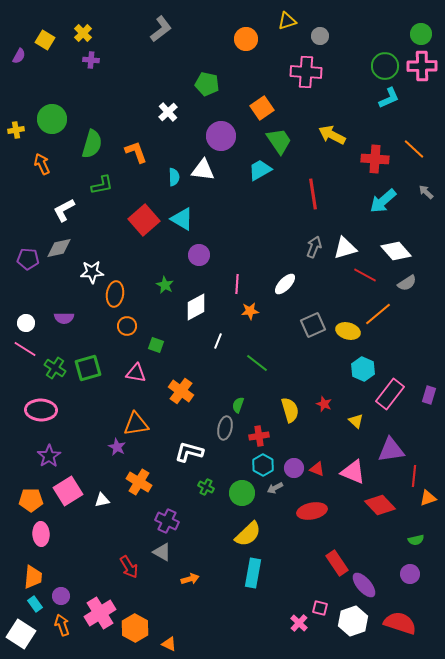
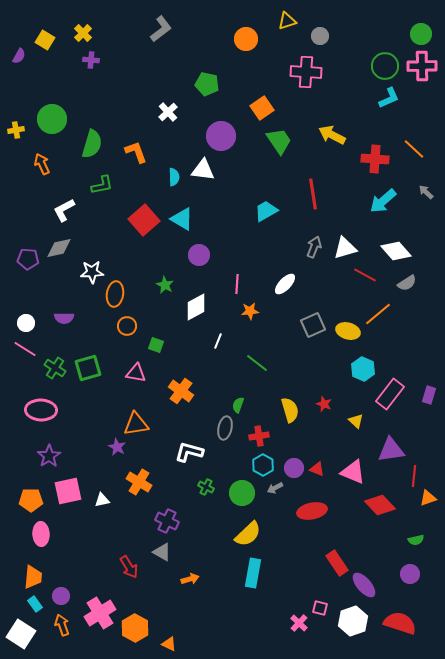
cyan trapezoid at (260, 170): moved 6 px right, 41 px down
pink square at (68, 491): rotated 20 degrees clockwise
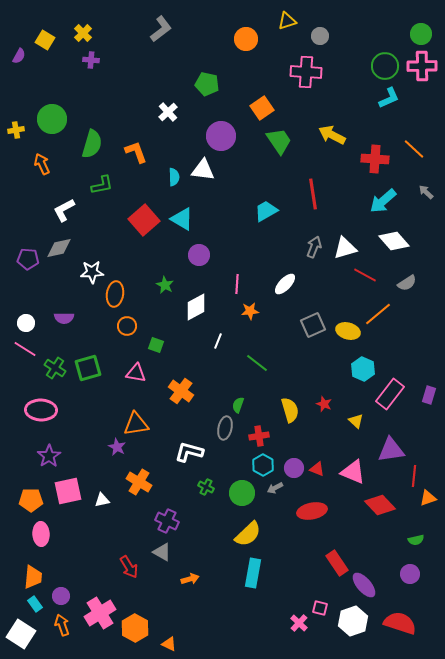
white diamond at (396, 251): moved 2 px left, 10 px up
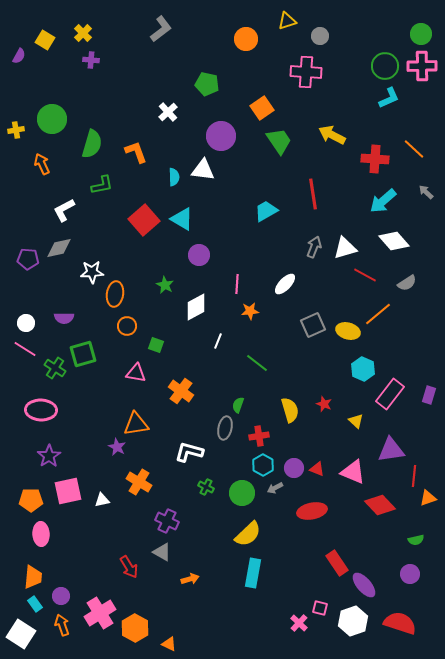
green square at (88, 368): moved 5 px left, 14 px up
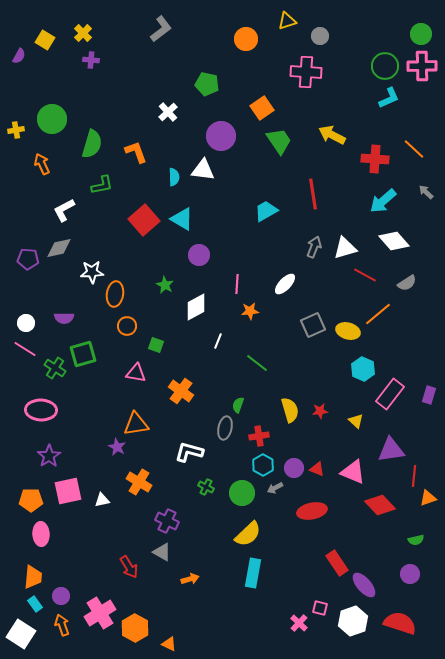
red star at (324, 404): moved 4 px left, 7 px down; rotated 28 degrees counterclockwise
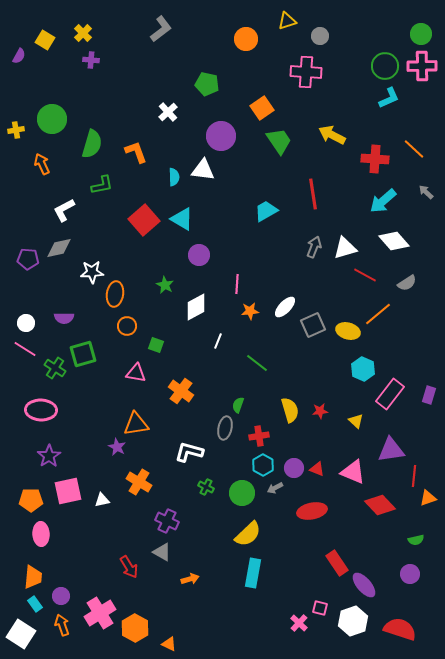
white ellipse at (285, 284): moved 23 px down
red semicircle at (400, 623): moved 6 px down
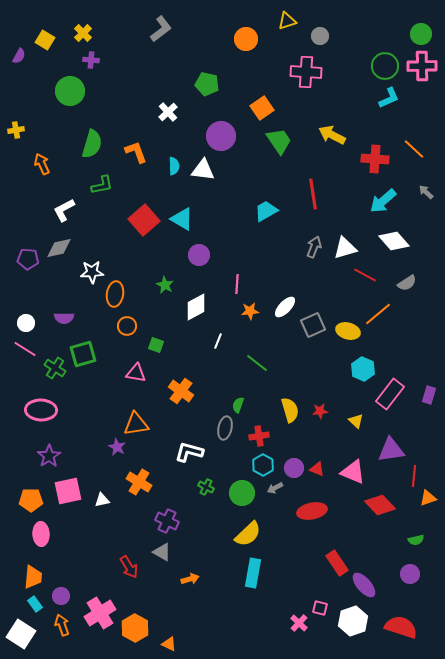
green circle at (52, 119): moved 18 px right, 28 px up
cyan semicircle at (174, 177): moved 11 px up
red semicircle at (400, 629): moved 1 px right, 2 px up
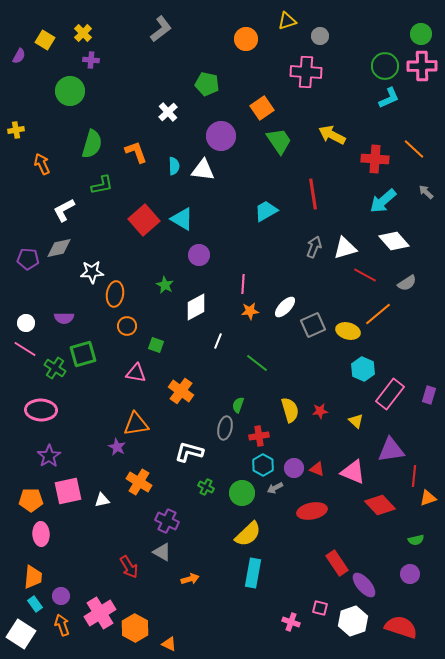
pink line at (237, 284): moved 6 px right
pink cross at (299, 623): moved 8 px left, 1 px up; rotated 24 degrees counterclockwise
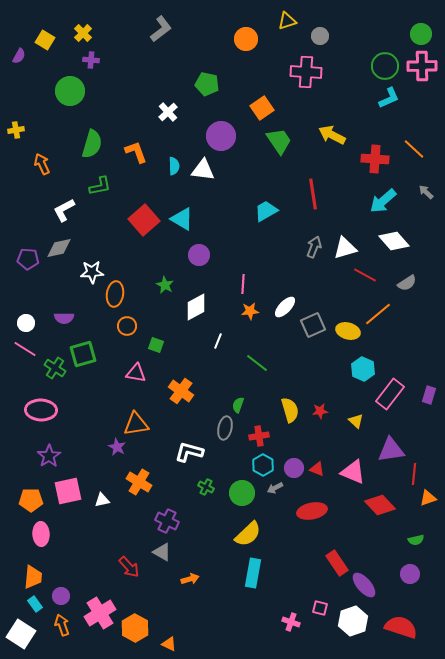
green L-shape at (102, 185): moved 2 px left, 1 px down
red line at (414, 476): moved 2 px up
red arrow at (129, 567): rotated 10 degrees counterclockwise
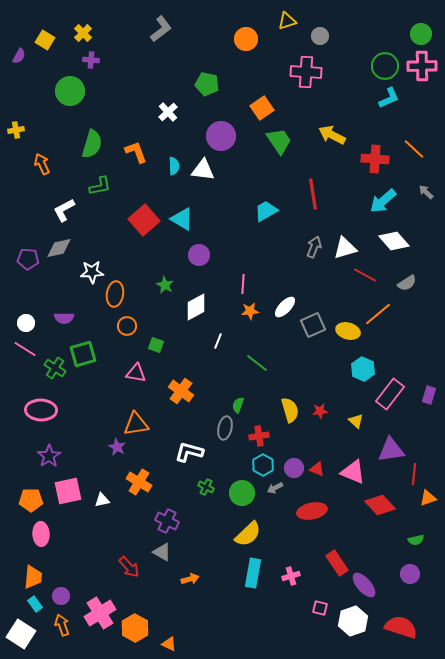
pink cross at (291, 622): moved 46 px up; rotated 36 degrees counterclockwise
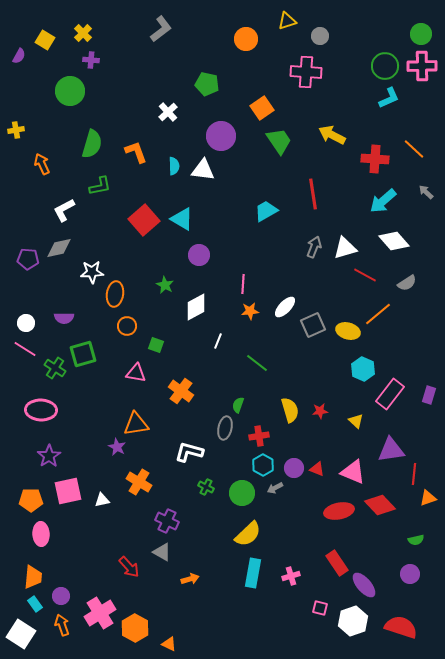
red ellipse at (312, 511): moved 27 px right
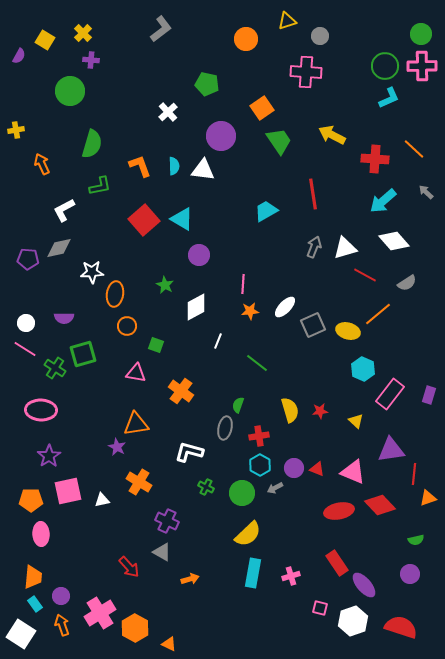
orange L-shape at (136, 152): moved 4 px right, 14 px down
cyan hexagon at (263, 465): moved 3 px left
